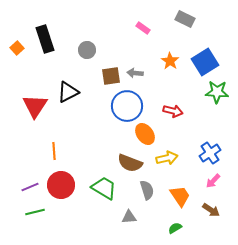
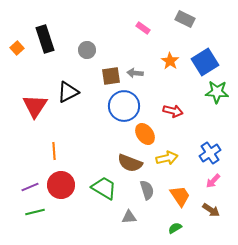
blue circle: moved 3 px left
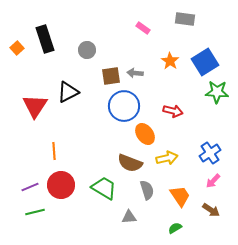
gray rectangle: rotated 18 degrees counterclockwise
